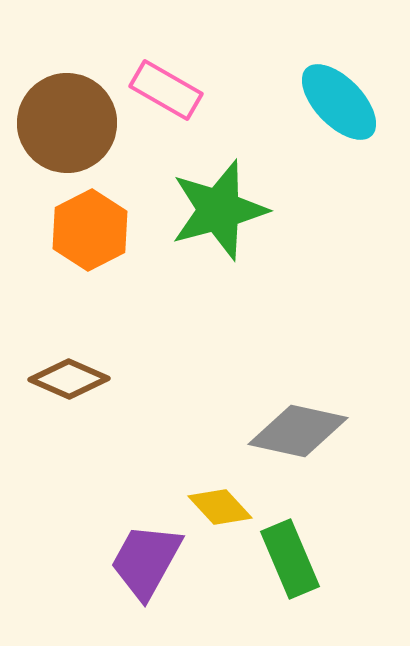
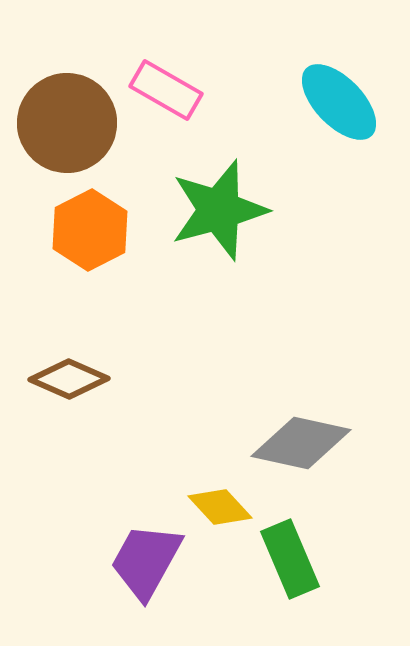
gray diamond: moved 3 px right, 12 px down
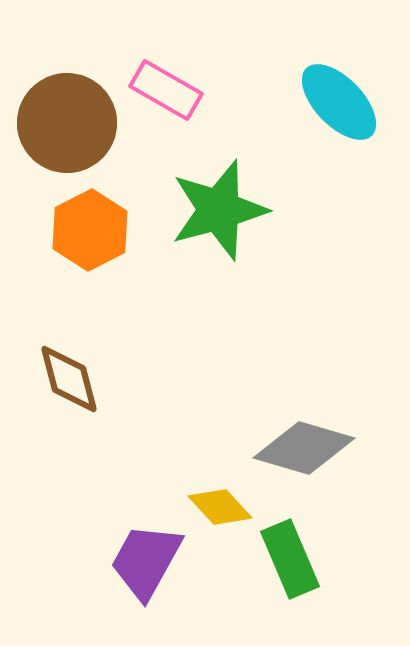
brown diamond: rotated 52 degrees clockwise
gray diamond: moved 3 px right, 5 px down; rotated 4 degrees clockwise
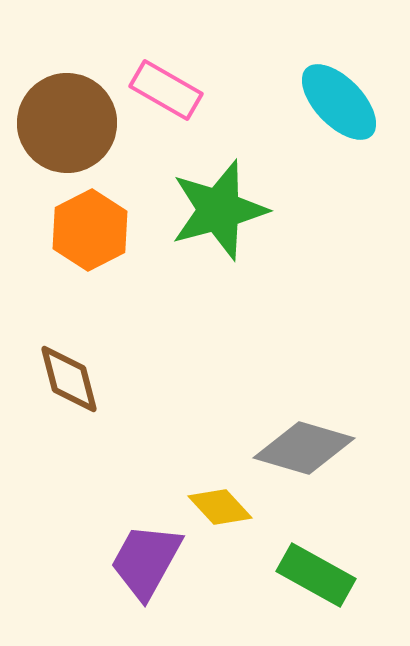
green rectangle: moved 26 px right, 16 px down; rotated 38 degrees counterclockwise
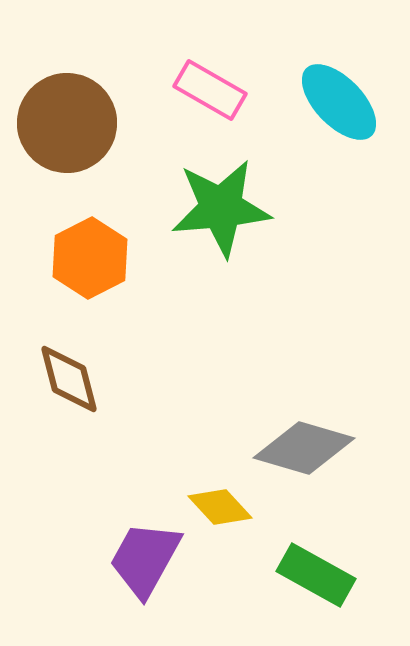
pink rectangle: moved 44 px right
green star: moved 2 px right, 2 px up; rotated 10 degrees clockwise
orange hexagon: moved 28 px down
purple trapezoid: moved 1 px left, 2 px up
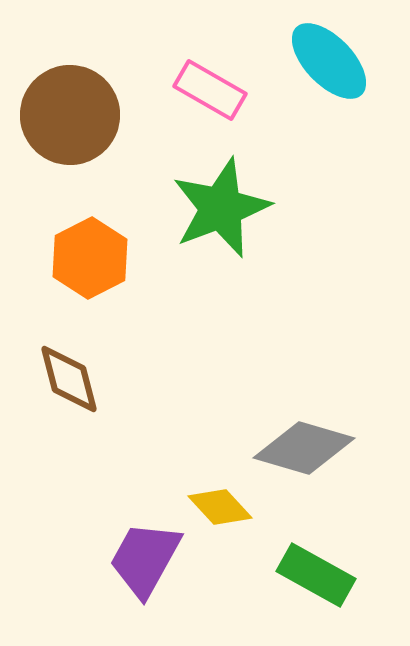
cyan ellipse: moved 10 px left, 41 px up
brown circle: moved 3 px right, 8 px up
green star: rotated 16 degrees counterclockwise
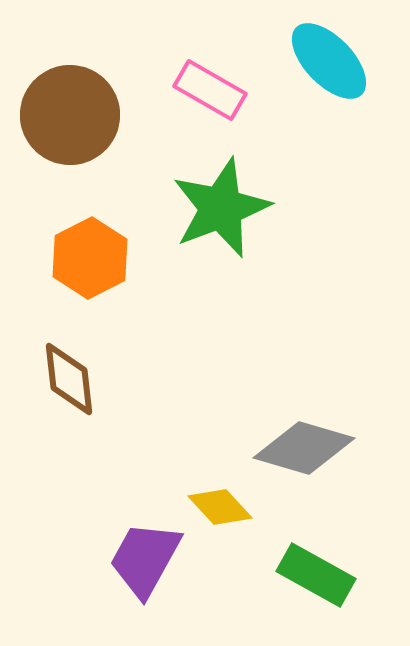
brown diamond: rotated 8 degrees clockwise
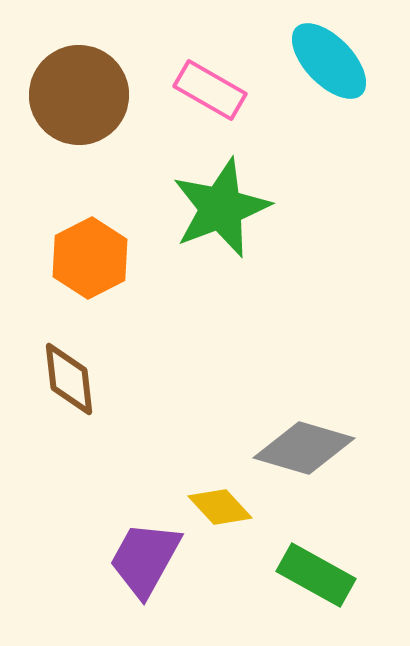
brown circle: moved 9 px right, 20 px up
